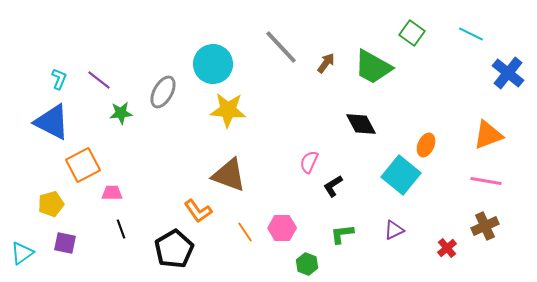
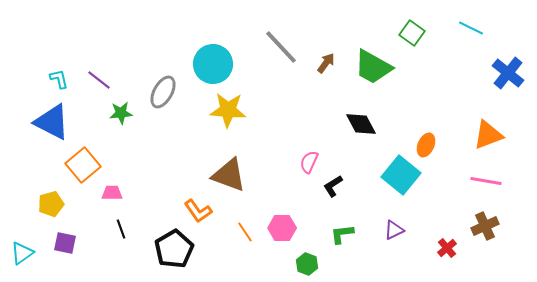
cyan line: moved 6 px up
cyan L-shape: rotated 35 degrees counterclockwise
orange square: rotated 12 degrees counterclockwise
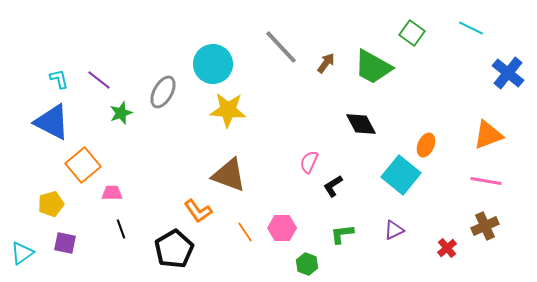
green star: rotated 15 degrees counterclockwise
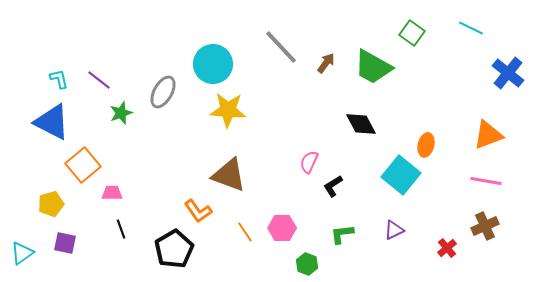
orange ellipse: rotated 10 degrees counterclockwise
